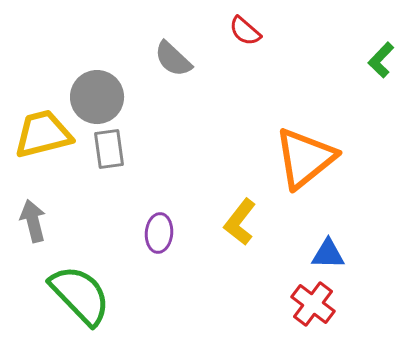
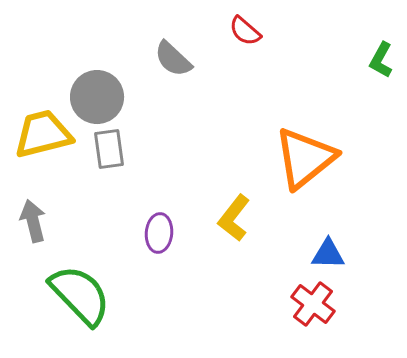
green L-shape: rotated 15 degrees counterclockwise
yellow L-shape: moved 6 px left, 4 px up
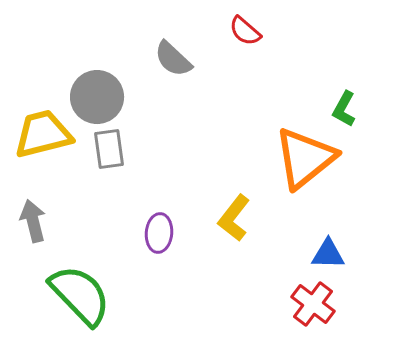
green L-shape: moved 37 px left, 49 px down
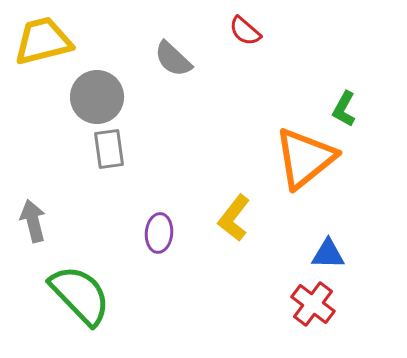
yellow trapezoid: moved 93 px up
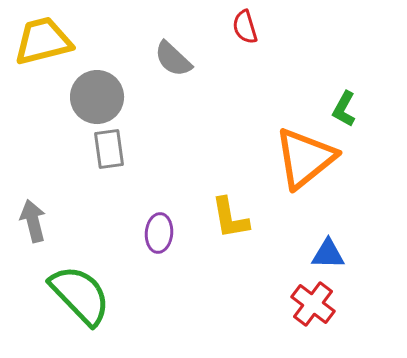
red semicircle: moved 4 px up; rotated 32 degrees clockwise
yellow L-shape: moved 4 px left; rotated 48 degrees counterclockwise
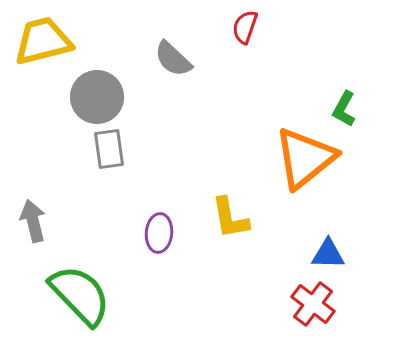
red semicircle: rotated 36 degrees clockwise
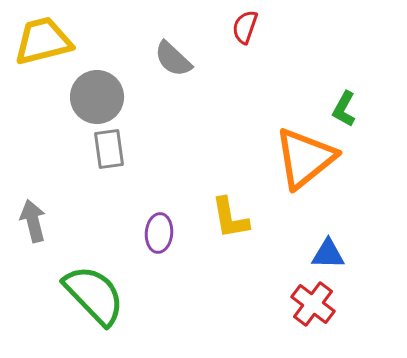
green semicircle: moved 14 px right
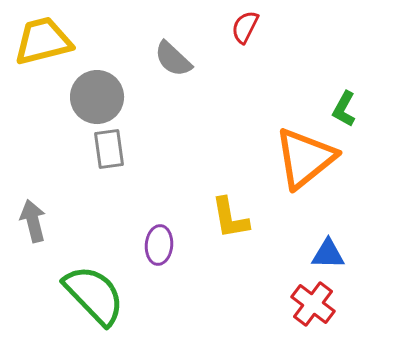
red semicircle: rotated 8 degrees clockwise
purple ellipse: moved 12 px down
